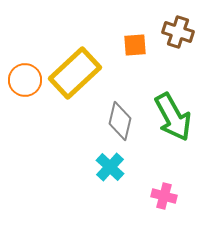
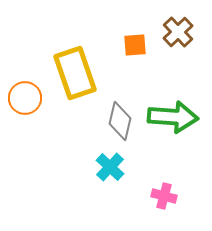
brown cross: rotated 28 degrees clockwise
yellow rectangle: rotated 66 degrees counterclockwise
orange circle: moved 18 px down
green arrow: rotated 57 degrees counterclockwise
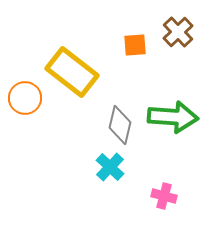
yellow rectangle: moved 3 px left, 1 px up; rotated 33 degrees counterclockwise
gray diamond: moved 4 px down
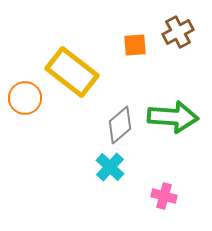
brown cross: rotated 16 degrees clockwise
gray diamond: rotated 36 degrees clockwise
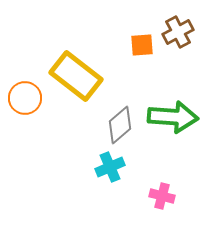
orange square: moved 7 px right
yellow rectangle: moved 4 px right, 4 px down
cyan cross: rotated 24 degrees clockwise
pink cross: moved 2 px left
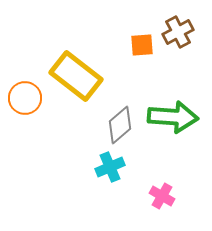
pink cross: rotated 15 degrees clockwise
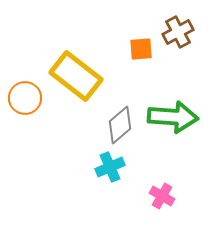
orange square: moved 1 px left, 4 px down
